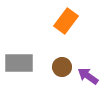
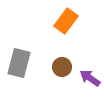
gray rectangle: rotated 76 degrees counterclockwise
purple arrow: moved 2 px right, 2 px down
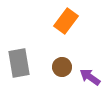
gray rectangle: rotated 24 degrees counterclockwise
purple arrow: moved 1 px up
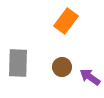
gray rectangle: moved 1 px left; rotated 12 degrees clockwise
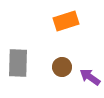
orange rectangle: rotated 35 degrees clockwise
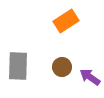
orange rectangle: rotated 15 degrees counterclockwise
gray rectangle: moved 3 px down
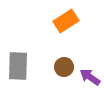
brown circle: moved 2 px right
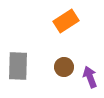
purple arrow: rotated 35 degrees clockwise
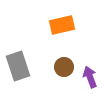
orange rectangle: moved 4 px left, 4 px down; rotated 20 degrees clockwise
gray rectangle: rotated 20 degrees counterclockwise
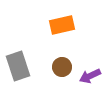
brown circle: moved 2 px left
purple arrow: moved 1 px up; rotated 95 degrees counterclockwise
